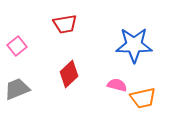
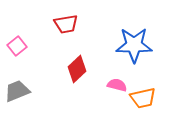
red trapezoid: moved 1 px right
red diamond: moved 8 px right, 5 px up
gray trapezoid: moved 2 px down
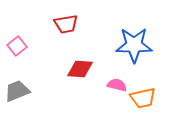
red diamond: moved 3 px right; rotated 48 degrees clockwise
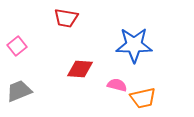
red trapezoid: moved 6 px up; rotated 20 degrees clockwise
gray trapezoid: moved 2 px right
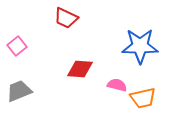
red trapezoid: rotated 15 degrees clockwise
blue star: moved 6 px right, 1 px down
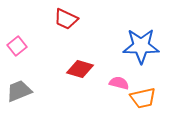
red trapezoid: moved 1 px down
blue star: moved 1 px right
red diamond: rotated 12 degrees clockwise
pink semicircle: moved 2 px right, 2 px up
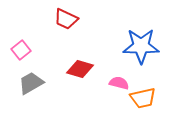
pink square: moved 4 px right, 4 px down
gray trapezoid: moved 12 px right, 8 px up; rotated 8 degrees counterclockwise
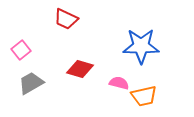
orange trapezoid: moved 1 px right, 2 px up
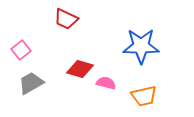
pink semicircle: moved 13 px left
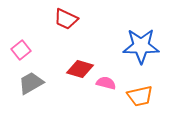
orange trapezoid: moved 4 px left
